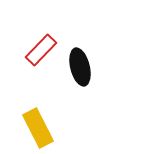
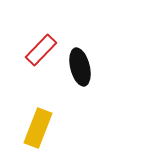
yellow rectangle: rotated 48 degrees clockwise
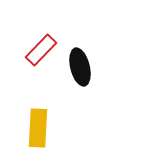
yellow rectangle: rotated 18 degrees counterclockwise
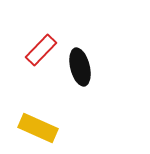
yellow rectangle: rotated 69 degrees counterclockwise
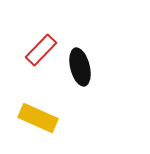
yellow rectangle: moved 10 px up
